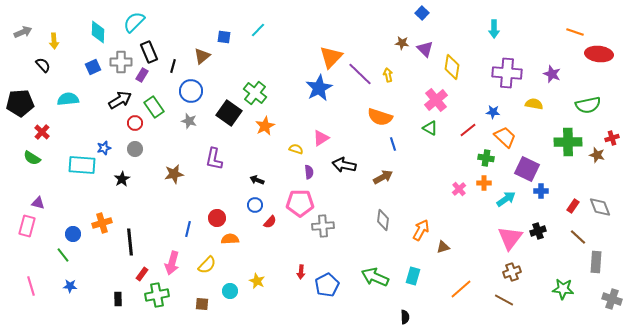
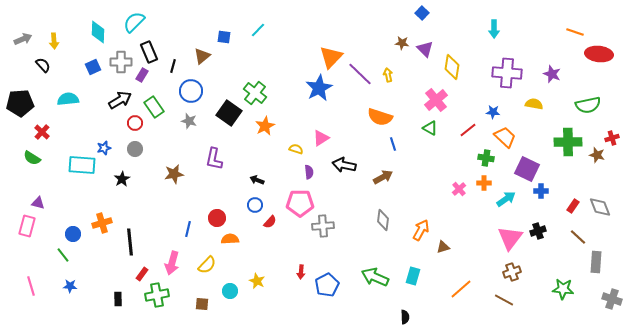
gray arrow at (23, 32): moved 7 px down
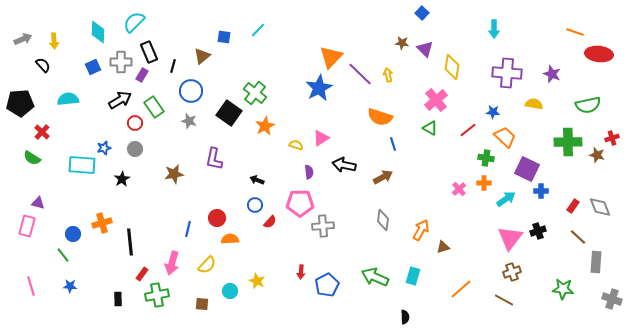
yellow semicircle at (296, 149): moved 4 px up
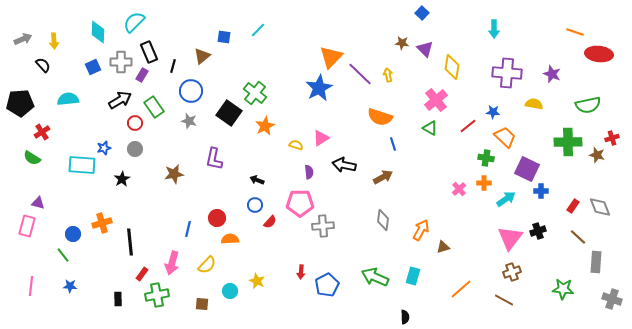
red line at (468, 130): moved 4 px up
red cross at (42, 132): rotated 14 degrees clockwise
pink line at (31, 286): rotated 24 degrees clockwise
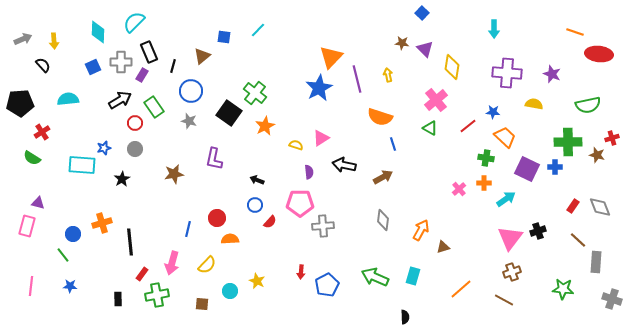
purple line at (360, 74): moved 3 px left, 5 px down; rotated 32 degrees clockwise
blue cross at (541, 191): moved 14 px right, 24 px up
brown line at (578, 237): moved 3 px down
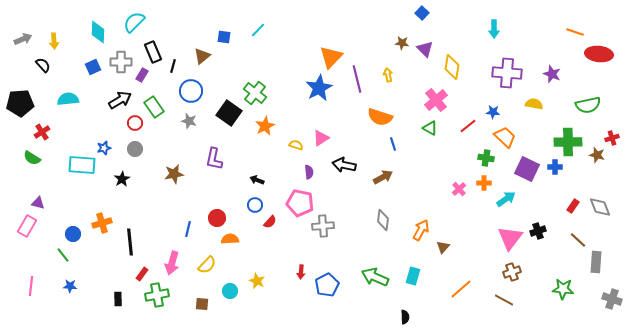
black rectangle at (149, 52): moved 4 px right
pink pentagon at (300, 203): rotated 12 degrees clockwise
pink rectangle at (27, 226): rotated 15 degrees clockwise
brown triangle at (443, 247): rotated 32 degrees counterclockwise
